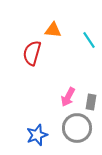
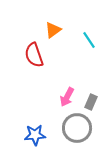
orange triangle: rotated 42 degrees counterclockwise
red semicircle: moved 2 px right, 2 px down; rotated 35 degrees counterclockwise
pink arrow: moved 1 px left
gray rectangle: rotated 14 degrees clockwise
blue star: moved 2 px left; rotated 15 degrees clockwise
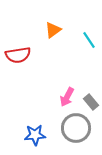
red semicircle: moved 16 px left; rotated 80 degrees counterclockwise
gray rectangle: rotated 63 degrees counterclockwise
gray circle: moved 1 px left
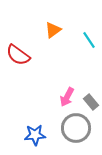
red semicircle: rotated 45 degrees clockwise
